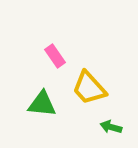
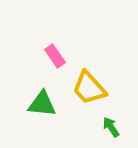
green arrow: rotated 40 degrees clockwise
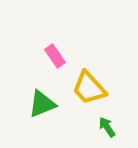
green triangle: rotated 28 degrees counterclockwise
green arrow: moved 4 px left
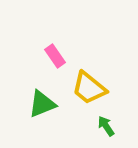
yellow trapezoid: rotated 9 degrees counterclockwise
green arrow: moved 1 px left, 1 px up
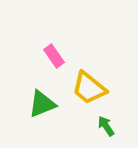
pink rectangle: moved 1 px left
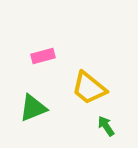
pink rectangle: moved 11 px left; rotated 70 degrees counterclockwise
green triangle: moved 9 px left, 4 px down
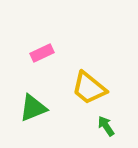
pink rectangle: moved 1 px left, 3 px up; rotated 10 degrees counterclockwise
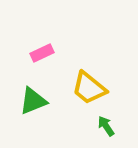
green triangle: moved 7 px up
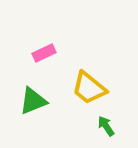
pink rectangle: moved 2 px right
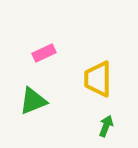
yellow trapezoid: moved 9 px right, 9 px up; rotated 51 degrees clockwise
green arrow: rotated 55 degrees clockwise
